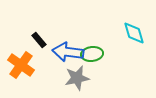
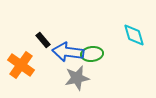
cyan diamond: moved 2 px down
black rectangle: moved 4 px right
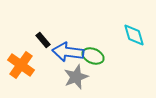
green ellipse: moved 1 px right, 2 px down; rotated 30 degrees clockwise
gray star: moved 1 px left, 1 px up; rotated 10 degrees counterclockwise
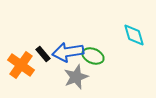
black rectangle: moved 14 px down
blue arrow: rotated 16 degrees counterclockwise
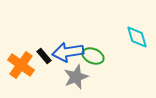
cyan diamond: moved 3 px right, 2 px down
black rectangle: moved 1 px right, 2 px down
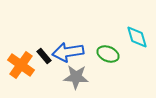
green ellipse: moved 15 px right, 2 px up
gray star: rotated 25 degrees clockwise
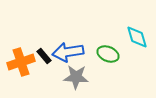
orange cross: moved 3 px up; rotated 36 degrees clockwise
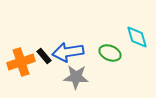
green ellipse: moved 2 px right, 1 px up
